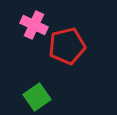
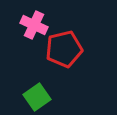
red pentagon: moved 3 px left, 3 px down
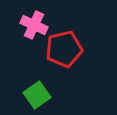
green square: moved 2 px up
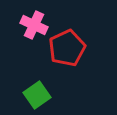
red pentagon: moved 3 px right, 1 px up; rotated 12 degrees counterclockwise
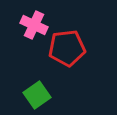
red pentagon: rotated 18 degrees clockwise
